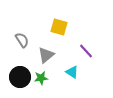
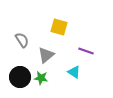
purple line: rotated 28 degrees counterclockwise
cyan triangle: moved 2 px right
green star: rotated 16 degrees clockwise
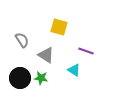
gray triangle: rotated 48 degrees counterclockwise
cyan triangle: moved 2 px up
black circle: moved 1 px down
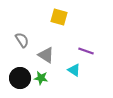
yellow square: moved 10 px up
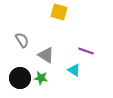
yellow square: moved 5 px up
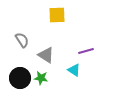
yellow square: moved 2 px left, 3 px down; rotated 18 degrees counterclockwise
purple line: rotated 35 degrees counterclockwise
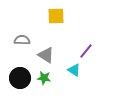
yellow square: moved 1 px left, 1 px down
gray semicircle: rotated 56 degrees counterclockwise
purple line: rotated 35 degrees counterclockwise
green star: moved 3 px right
